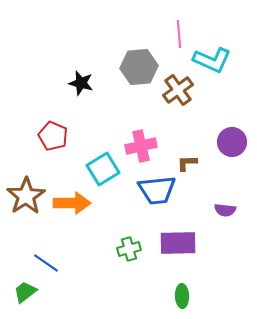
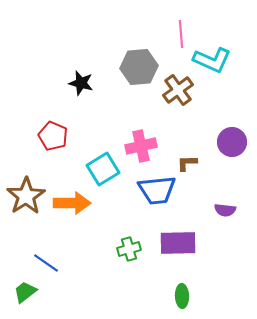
pink line: moved 2 px right
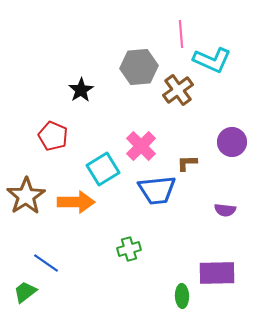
black star: moved 7 px down; rotated 25 degrees clockwise
pink cross: rotated 32 degrees counterclockwise
orange arrow: moved 4 px right, 1 px up
purple rectangle: moved 39 px right, 30 px down
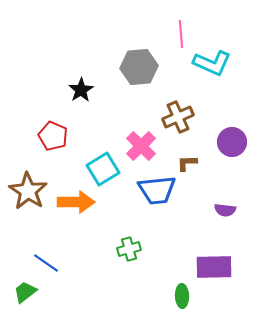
cyan L-shape: moved 3 px down
brown cross: moved 27 px down; rotated 12 degrees clockwise
brown star: moved 2 px right, 5 px up; rotated 6 degrees counterclockwise
purple rectangle: moved 3 px left, 6 px up
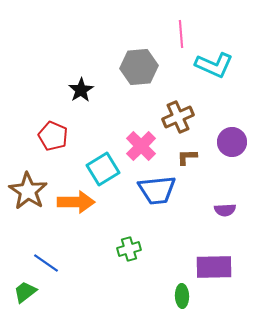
cyan L-shape: moved 2 px right, 2 px down
brown L-shape: moved 6 px up
purple semicircle: rotated 10 degrees counterclockwise
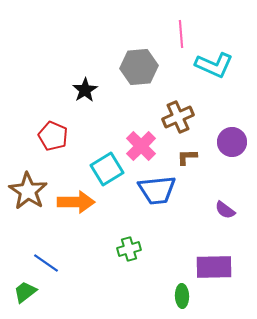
black star: moved 4 px right
cyan square: moved 4 px right
purple semicircle: rotated 40 degrees clockwise
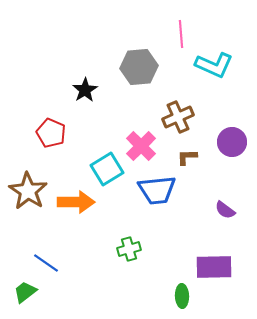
red pentagon: moved 2 px left, 3 px up
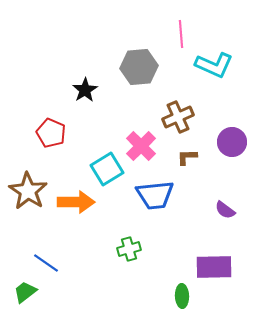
blue trapezoid: moved 2 px left, 5 px down
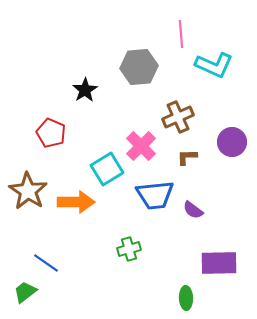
purple semicircle: moved 32 px left
purple rectangle: moved 5 px right, 4 px up
green ellipse: moved 4 px right, 2 px down
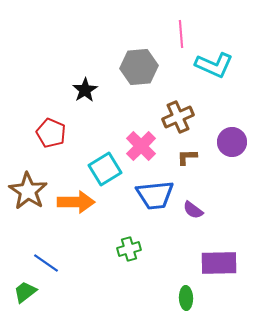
cyan square: moved 2 px left
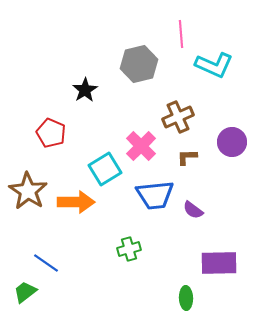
gray hexagon: moved 3 px up; rotated 9 degrees counterclockwise
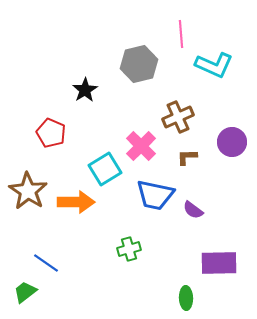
blue trapezoid: rotated 18 degrees clockwise
